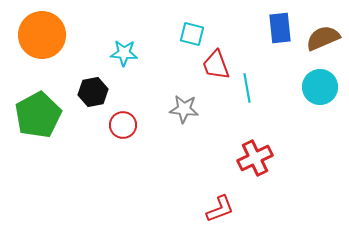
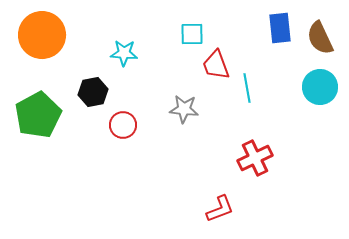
cyan square: rotated 15 degrees counterclockwise
brown semicircle: moved 3 px left; rotated 92 degrees counterclockwise
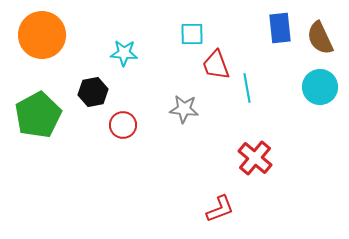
red cross: rotated 24 degrees counterclockwise
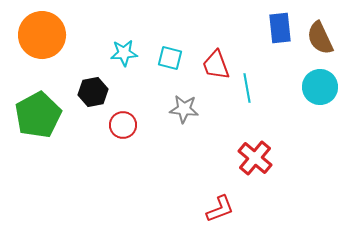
cyan square: moved 22 px left, 24 px down; rotated 15 degrees clockwise
cyan star: rotated 8 degrees counterclockwise
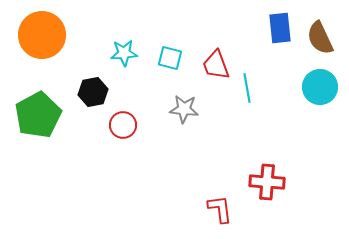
red cross: moved 12 px right, 24 px down; rotated 36 degrees counterclockwise
red L-shape: rotated 76 degrees counterclockwise
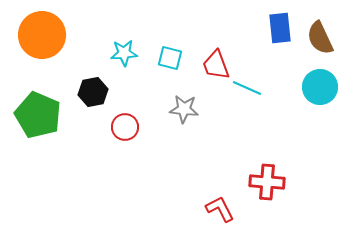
cyan line: rotated 56 degrees counterclockwise
green pentagon: rotated 21 degrees counterclockwise
red circle: moved 2 px right, 2 px down
red L-shape: rotated 20 degrees counterclockwise
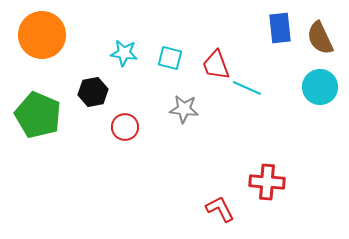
cyan star: rotated 12 degrees clockwise
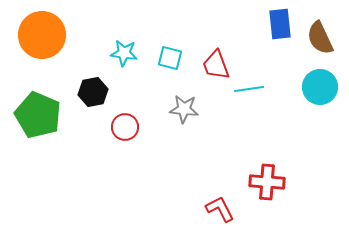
blue rectangle: moved 4 px up
cyan line: moved 2 px right, 1 px down; rotated 32 degrees counterclockwise
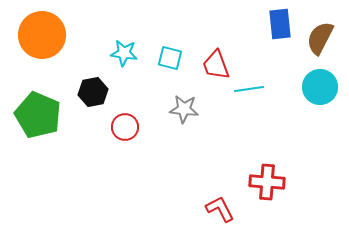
brown semicircle: rotated 52 degrees clockwise
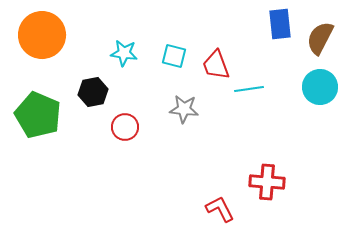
cyan square: moved 4 px right, 2 px up
